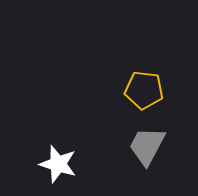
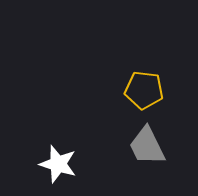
gray trapezoid: rotated 54 degrees counterclockwise
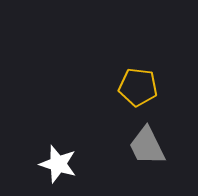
yellow pentagon: moved 6 px left, 3 px up
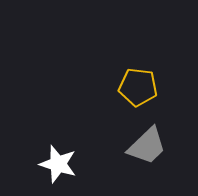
gray trapezoid: rotated 108 degrees counterclockwise
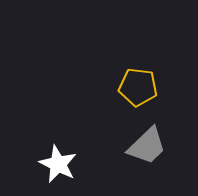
white star: rotated 9 degrees clockwise
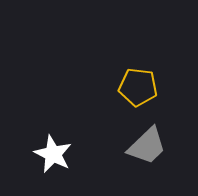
white star: moved 5 px left, 10 px up
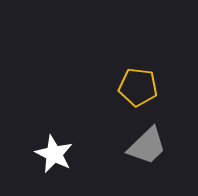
white star: moved 1 px right
